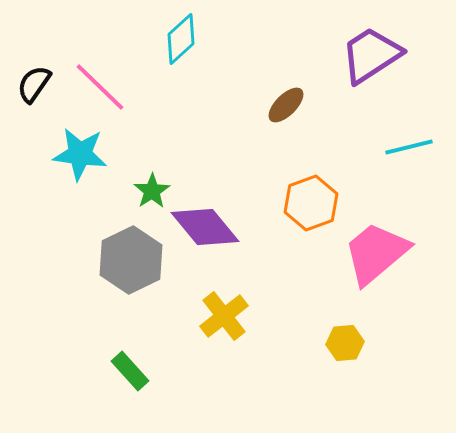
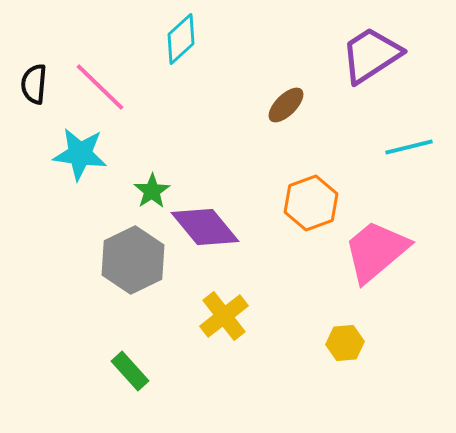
black semicircle: rotated 30 degrees counterclockwise
pink trapezoid: moved 2 px up
gray hexagon: moved 2 px right
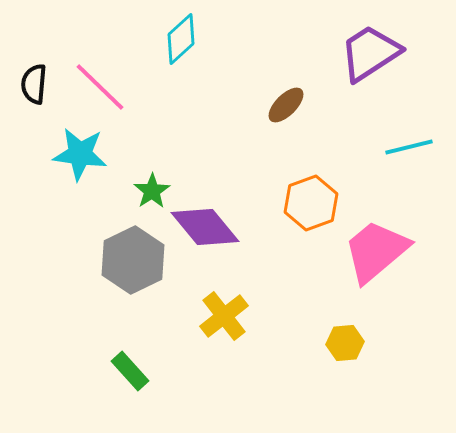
purple trapezoid: moved 1 px left, 2 px up
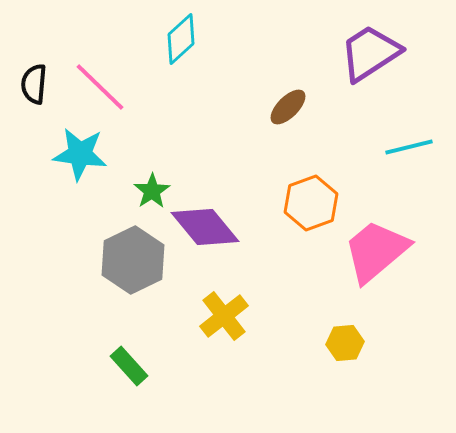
brown ellipse: moved 2 px right, 2 px down
green rectangle: moved 1 px left, 5 px up
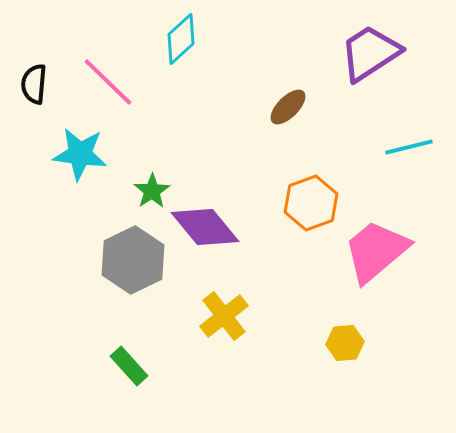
pink line: moved 8 px right, 5 px up
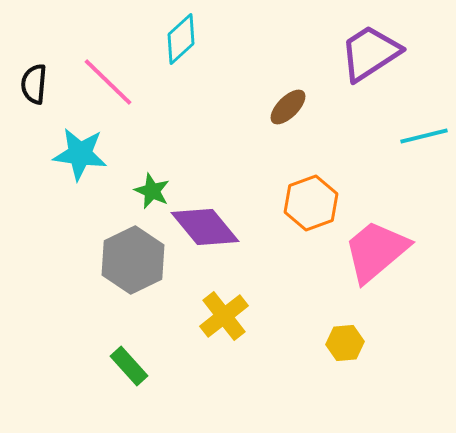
cyan line: moved 15 px right, 11 px up
green star: rotated 15 degrees counterclockwise
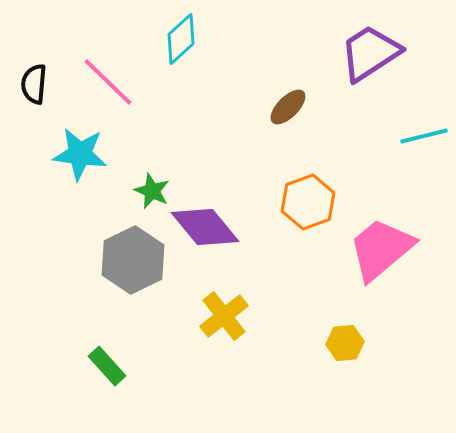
orange hexagon: moved 3 px left, 1 px up
pink trapezoid: moved 5 px right, 2 px up
green rectangle: moved 22 px left
